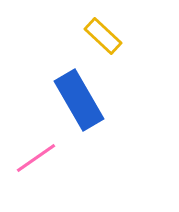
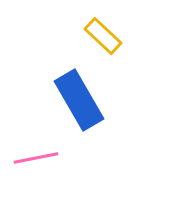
pink line: rotated 24 degrees clockwise
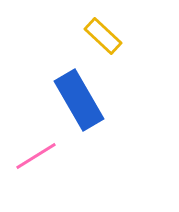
pink line: moved 2 px up; rotated 21 degrees counterclockwise
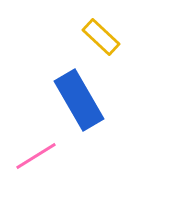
yellow rectangle: moved 2 px left, 1 px down
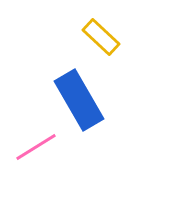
pink line: moved 9 px up
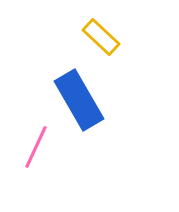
pink line: rotated 33 degrees counterclockwise
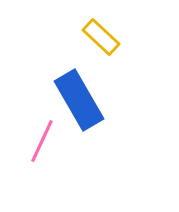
pink line: moved 6 px right, 6 px up
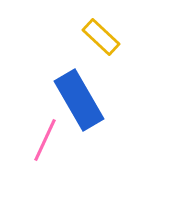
pink line: moved 3 px right, 1 px up
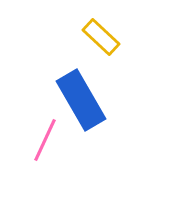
blue rectangle: moved 2 px right
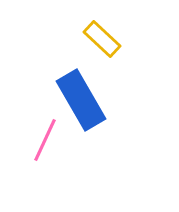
yellow rectangle: moved 1 px right, 2 px down
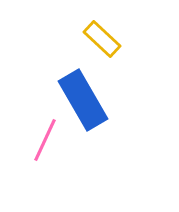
blue rectangle: moved 2 px right
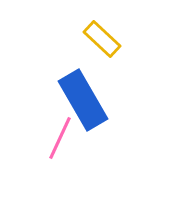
pink line: moved 15 px right, 2 px up
